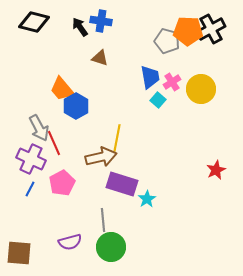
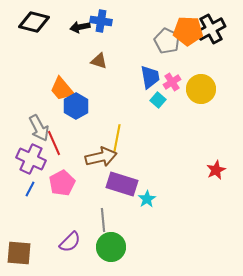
black arrow: rotated 66 degrees counterclockwise
gray pentagon: rotated 10 degrees clockwise
brown triangle: moved 1 px left, 3 px down
purple semicircle: rotated 30 degrees counterclockwise
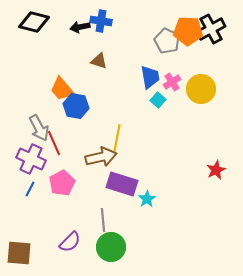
blue hexagon: rotated 20 degrees counterclockwise
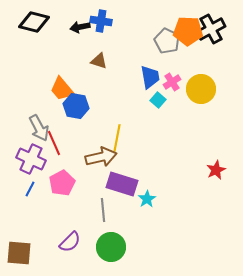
gray line: moved 10 px up
